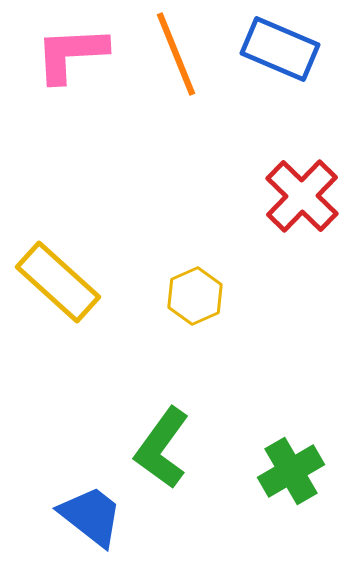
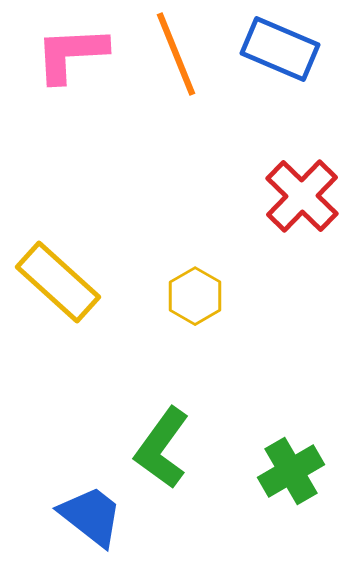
yellow hexagon: rotated 6 degrees counterclockwise
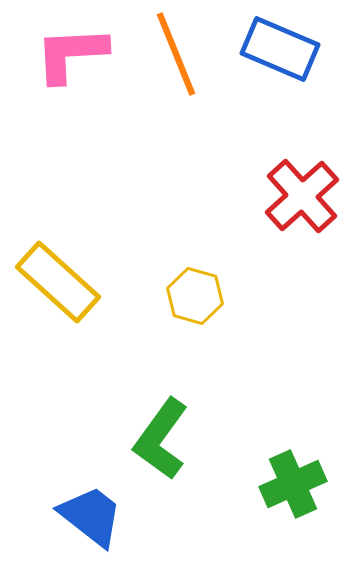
red cross: rotated 4 degrees clockwise
yellow hexagon: rotated 14 degrees counterclockwise
green L-shape: moved 1 px left, 9 px up
green cross: moved 2 px right, 13 px down; rotated 6 degrees clockwise
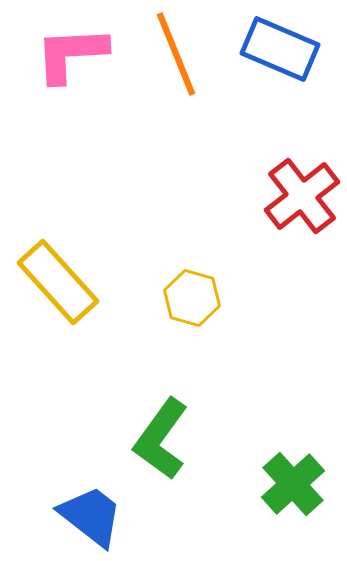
red cross: rotated 4 degrees clockwise
yellow rectangle: rotated 6 degrees clockwise
yellow hexagon: moved 3 px left, 2 px down
green cross: rotated 18 degrees counterclockwise
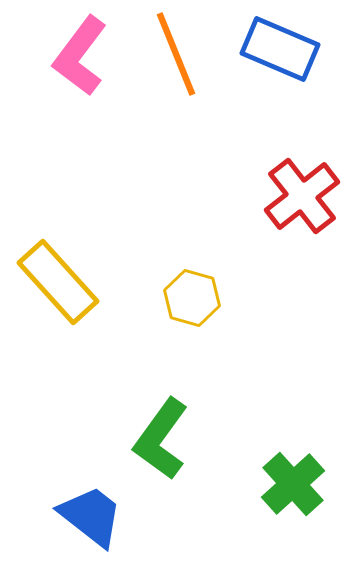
pink L-shape: moved 9 px right, 2 px down; rotated 50 degrees counterclockwise
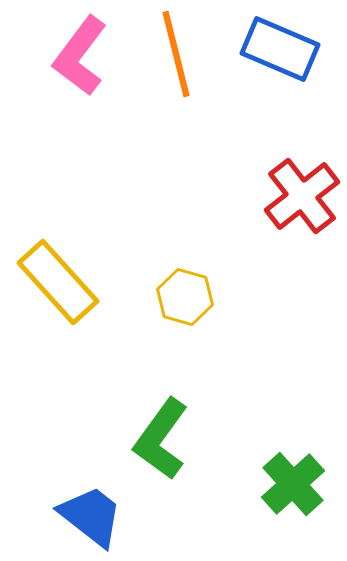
orange line: rotated 8 degrees clockwise
yellow hexagon: moved 7 px left, 1 px up
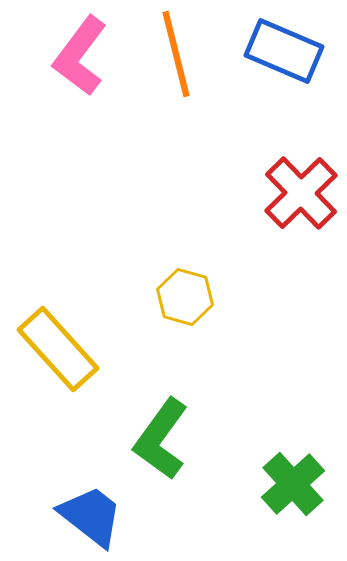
blue rectangle: moved 4 px right, 2 px down
red cross: moved 1 px left, 3 px up; rotated 6 degrees counterclockwise
yellow rectangle: moved 67 px down
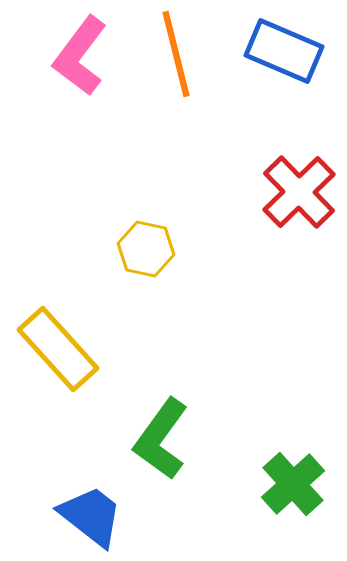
red cross: moved 2 px left, 1 px up
yellow hexagon: moved 39 px left, 48 px up; rotated 4 degrees counterclockwise
